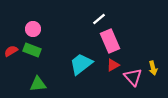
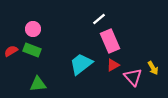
yellow arrow: rotated 16 degrees counterclockwise
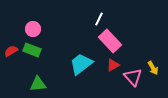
white line: rotated 24 degrees counterclockwise
pink rectangle: rotated 20 degrees counterclockwise
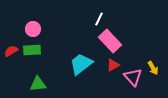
green rectangle: rotated 24 degrees counterclockwise
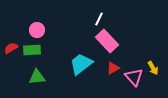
pink circle: moved 4 px right, 1 px down
pink rectangle: moved 3 px left
red semicircle: moved 3 px up
red triangle: moved 3 px down
pink triangle: moved 1 px right
green triangle: moved 1 px left, 7 px up
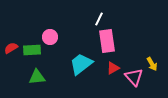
pink circle: moved 13 px right, 7 px down
pink rectangle: rotated 35 degrees clockwise
yellow arrow: moved 1 px left, 4 px up
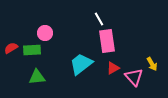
white line: rotated 56 degrees counterclockwise
pink circle: moved 5 px left, 4 px up
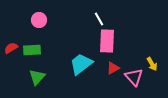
pink circle: moved 6 px left, 13 px up
pink rectangle: rotated 10 degrees clockwise
green triangle: rotated 42 degrees counterclockwise
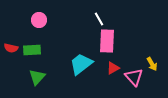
red semicircle: rotated 136 degrees counterclockwise
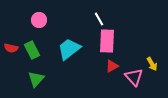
green rectangle: rotated 66 degrees clockwise
cyan trapezoid: moved 12 px left, 15 px up
red triangle: moved 1 px left, 2 px up
green triangle: moved 1 px left, 2 px down
